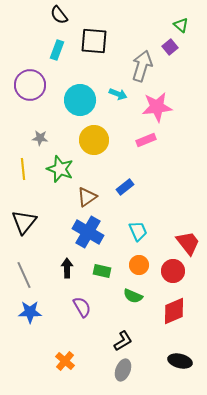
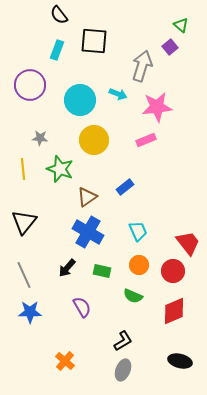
black arrow: rotated 138 degrees counterclockwise
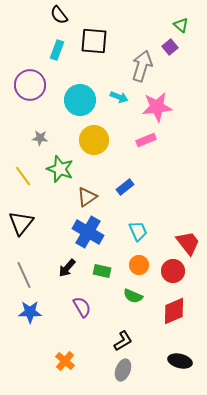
cyan arrow: moved 1 px right, 3 px down
yellow line: moved 7 px down; rotated 30 degrees counterclockwise
black triangle: moved 3 px left, 1 px down
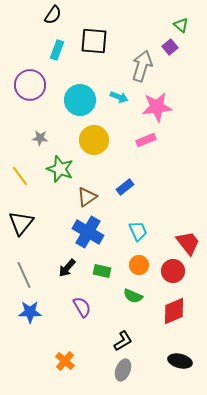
black semicircle: moved 6 px left; rotated 108 degrees counterclockwise
yellow line: moved 3 px left
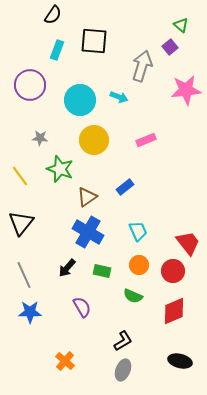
pink star: moved 29 px right, 17 px up
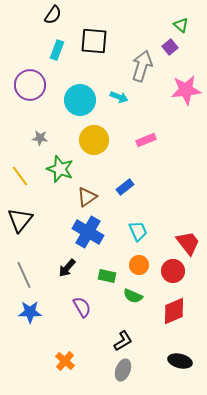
black triangle: moved 1 px left, 3 px up
green rectangle: moved 5 px right, 5 px down
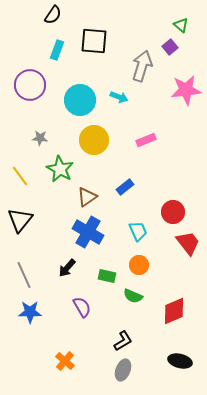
green star: rotated 8 degrees clockwise
red circle: moved 59 px up
